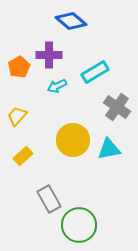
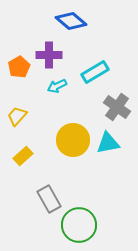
cyan triangle: moved 1 px left, 6 px up
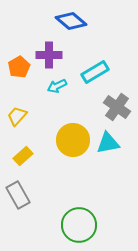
gray rectangle: moved 31 px left, 4 px up
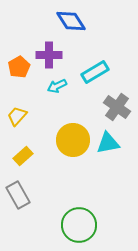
blue diamond: rotated 16 degrees clockwise
